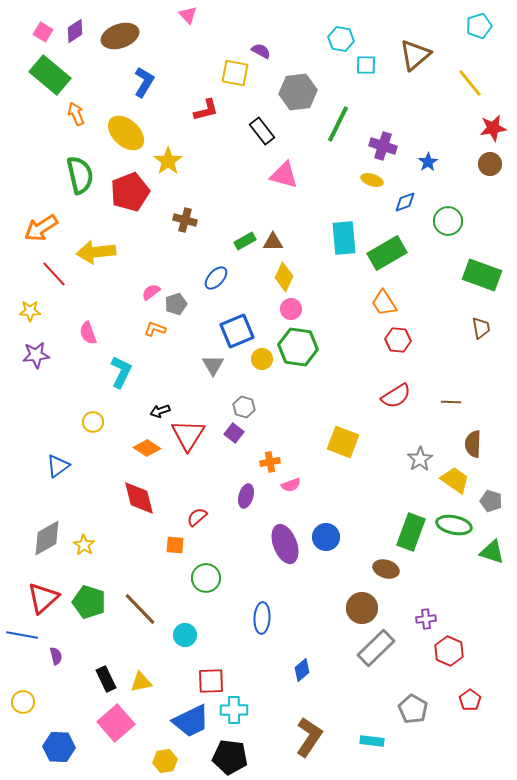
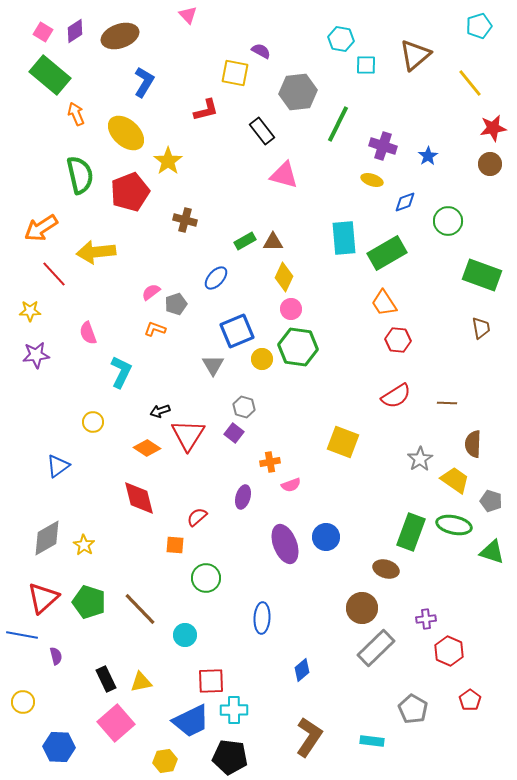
blue star at (428, 162): moved 6 px up
brown line at (451, 402): moved 4 px left, 1 px down
purple ellipse at (246, 496): moved 3 px left, 1 px down
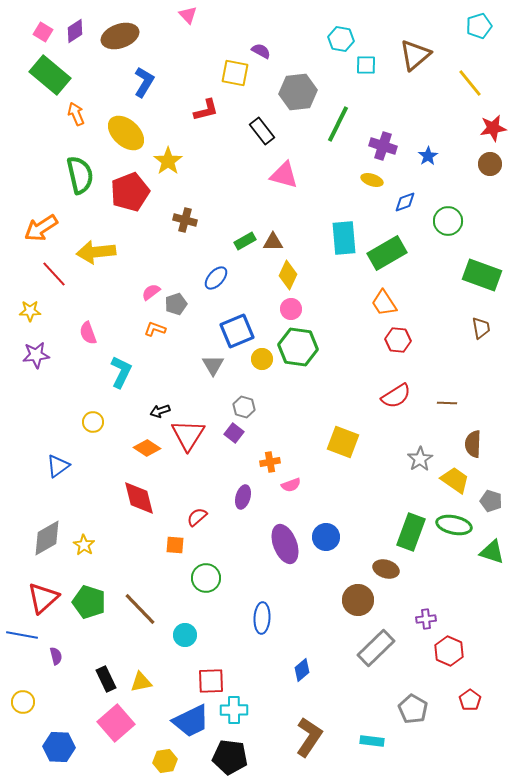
yellow diamond at (284, 277): moved 4 px right, 2 px up
brown circle at (362, 608): moved 4 px left, 8 px up
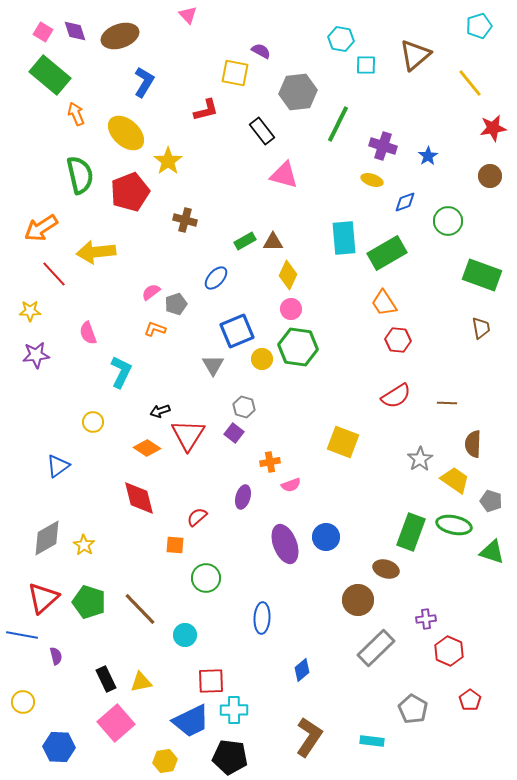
purple diamond at (75, 31): rotated 75 degrees counterclockwise
brown circle at (490, 164): moved 12 px down
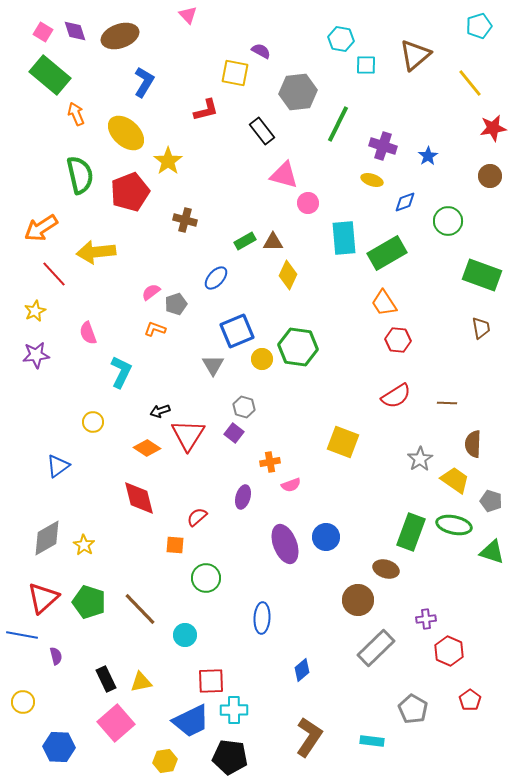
pink circle at (291, 309): moved 17 px right, 106 px up
yellow star at (30, 311): moved 5 px right; rotated 25 degrees counterclockwise
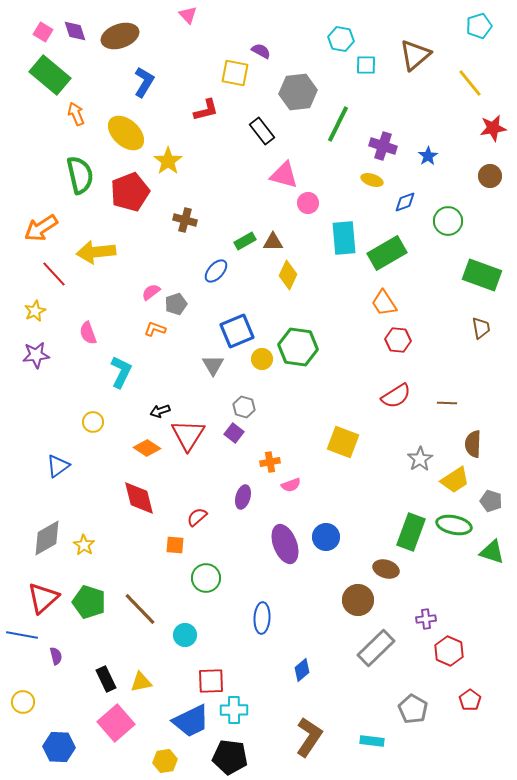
blue ellipse at (216, 278): moved 7 px up
yellow trapezoid at (455, 480): rotated 112 degrees clockwise
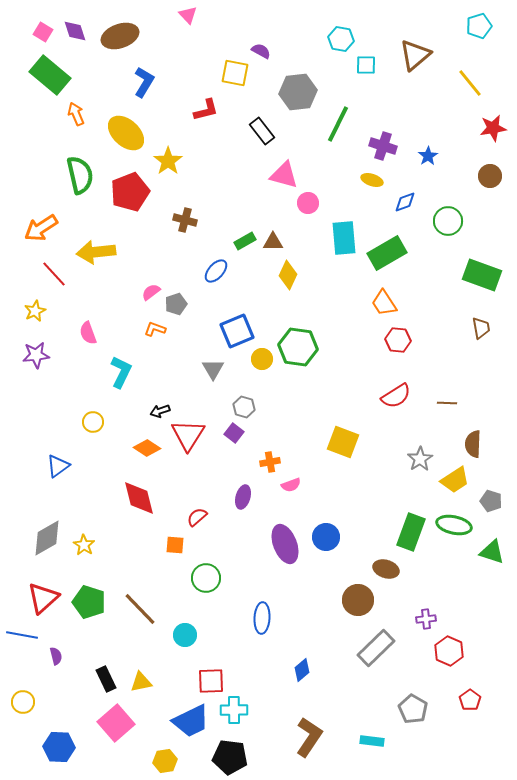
gray triangle at (213, 365): moved 4 px down
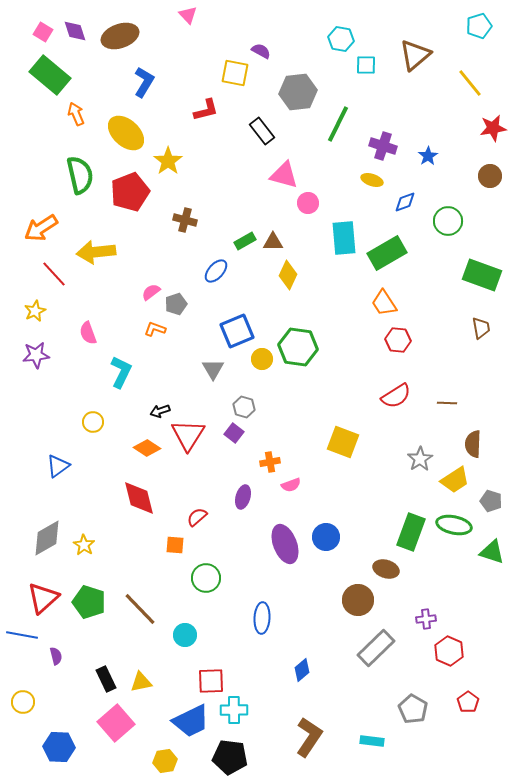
red pentagon at (470, 700): moved 2 px left, 2 px down
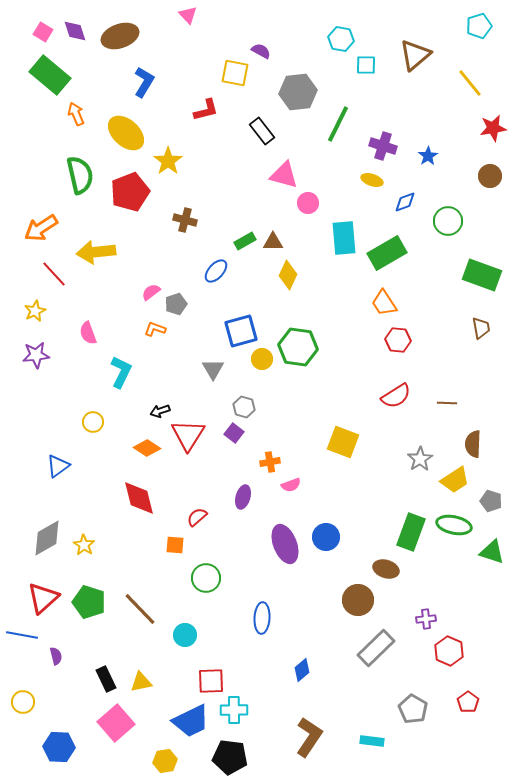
blue square at (237, 331): moved 4 px right; rotated 8 degrees clockwise
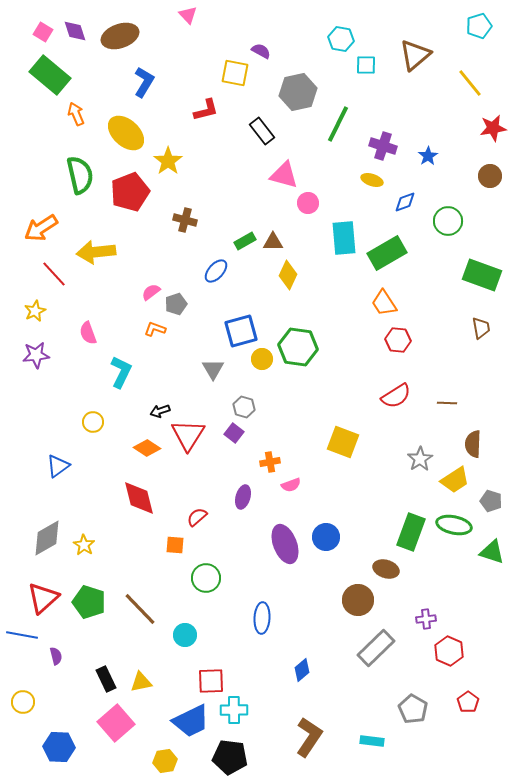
gray hexagon at (298, 92): rotated 6 degrees counterclockwise
